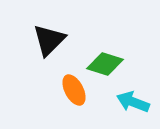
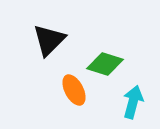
cyan arrow: rotated 84 degrees clockwise
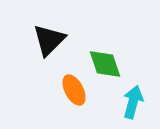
green diamond: rotated 54 degrees clockwise
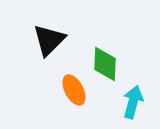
green diamond: rotated 21 degrees clockwise
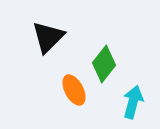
black triangle: moved 1 px left, 3 px up
green diamond: moved 1 px left; rotated 36 degrees clockwise
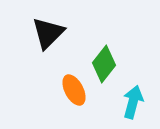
black triangle: moved 4 px up
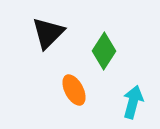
green diamond: moved 13 px up; rotated 6 degrees counterclockwise
